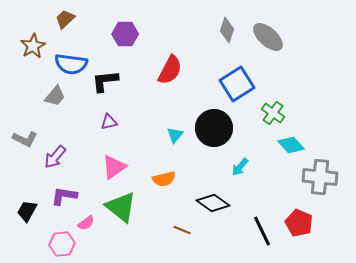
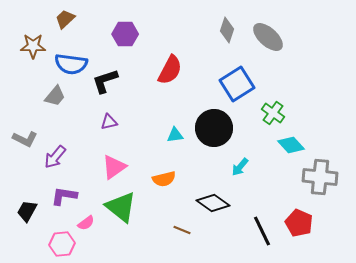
brown star: rotated 30 degrees clockwise
black L-shape: rotated 12 degrees counterclockwise
cyan triangle: rotated 42 degrees clockwise
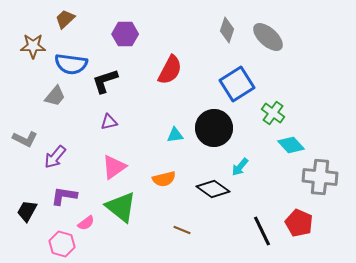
black diamond: moved 14 px up
pink hexagon: rotated 20 degrees clockwise
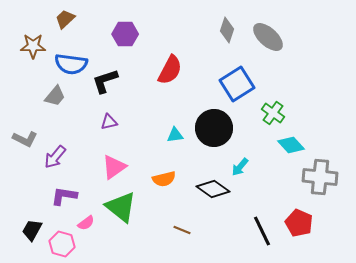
black trapezoid: moved 5 px right, 19 px down
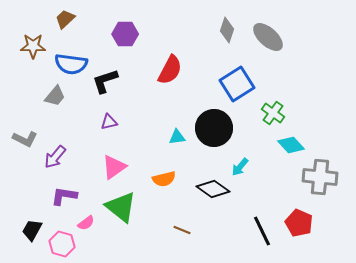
cyan triangle: moved 2 px right, 2 px down
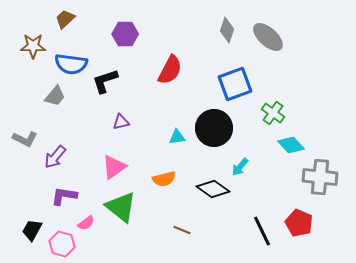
blue square: moved 2 px left; rotated 12 degrees clockwise
purple triangle: moved 12 px right
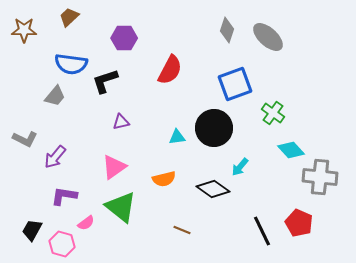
brown trapezoid: moved 4 px right, 2 px up
purple hexagon: moved 1 px left, 4 px down
brown star: moved 9 px left, 16 px up
cyan diamond: moved 5 px down
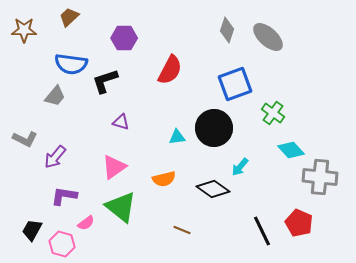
purple triangle: rotated 30 degrees clockwise
